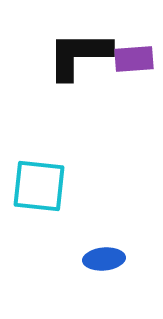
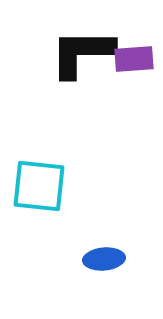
black L-shape: moved 3 px right, 2 px up
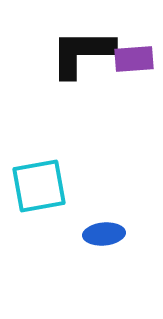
cyan square: rotated 16 degrees counterclockwise
blue ellipse: moved 25 px up
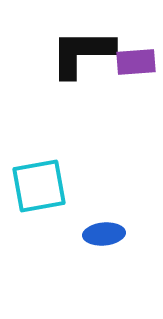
purple rectangle: moved 2 px right, 3 px down
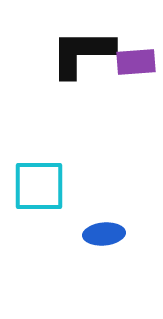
cyan square: rotated 10 degrees clockwise
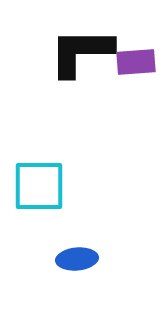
black L-shape: moved 1 px left, 1 px up
blue ellipse: moved 27 px left, 25 px down
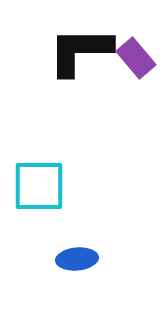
black L-shape: moved 1 px left, 1 px up
purple rectangle: moved 4 px up; rotated 54 degrees clockwise
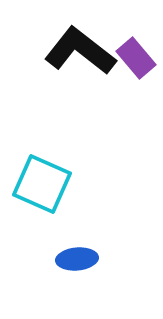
black L-shape: rotated 38 degrees clockwise
cyan square: moved 3 px right, 2 px up; rotated 24 degrees clockwise
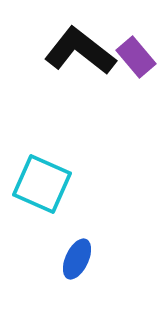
purple rectangle: moved 1 px up
blue ellipse: rotated 60 degrees counterclockwise
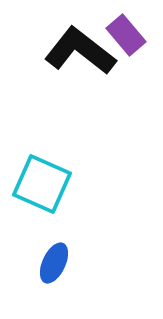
purple rectangle: moved 10 px left, 22 px up
blue ellipse: moved 23 px left, 4 px down
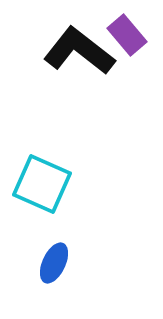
purple rectangle: moved 1 px right
black L-shape: moved 1 px left
